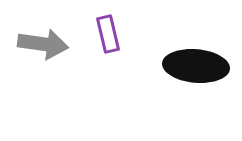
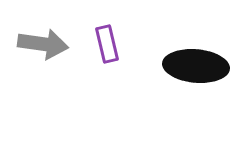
purple rectangle: moved 1 px left, 10 px down
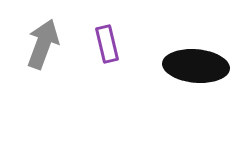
gray arrow: rotated 78 degrees counterclockwise
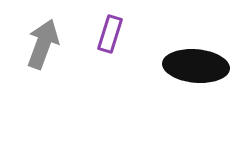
purple rectangle: moved 3 px right, 10 px up; rotated 30 degrees clockwise
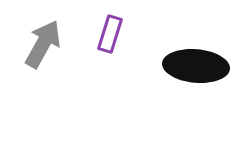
gray arrow: rotated 9 degrees clockwise
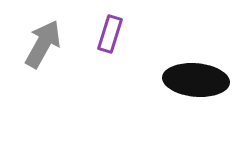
black ellipse: moved 14 px down
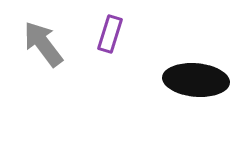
gray arrow: rotated 66 degrees counterclockwise
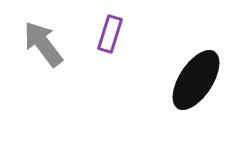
black ellipse: rotated 62 degrees counterclockwise
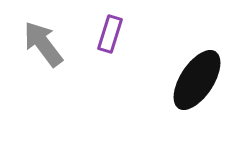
black ellipse: moved 1 px right
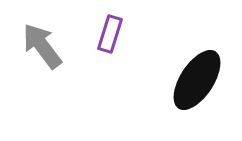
gray arrow: moved 1 px left, 2 px down
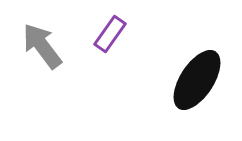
purple rectangle: rotated 18 degrees clockwise
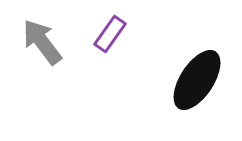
gray arrow: moved 4 px up
